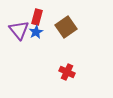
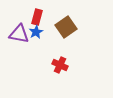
purple triangle: moved 4 px down; rotated 40 degrees counterclockwise
red cross: moved 7 px left, 7 px up
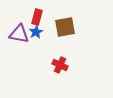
brown square: moved 1 px left; rotated 25 degrees clockwise
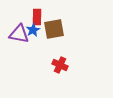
red rectangle: rotated 14 degrees counterclockwise
brown square: moved 11 px left, 2 px down
blue star: moved 3 px left, 2 px up
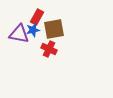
red rectangle: rotated 28 degrees clockwise
blue star: rotated 16 degrees clockwise
red cross: moved 11 px left, 16 px up
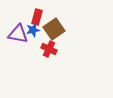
red rectangle: rotated 14 degrees counterclockwise
brown square: rotated 25 degrees counterclockwise
purple triangle: moved 1 px left
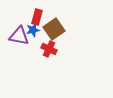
purple triangle: moved 1 px right, 2 px down
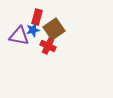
red cross: moved 1 px left, 3 px up
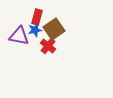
blue star: moved 2 px right
red cross: rotated 14 degrees clockwise
